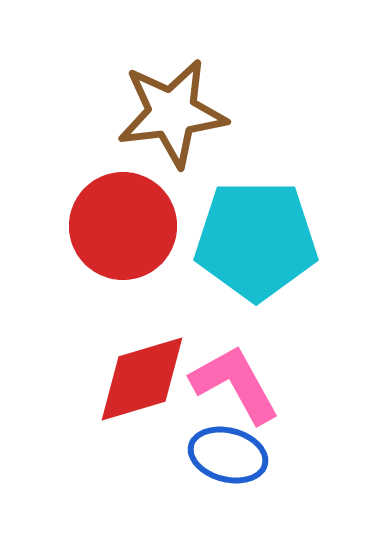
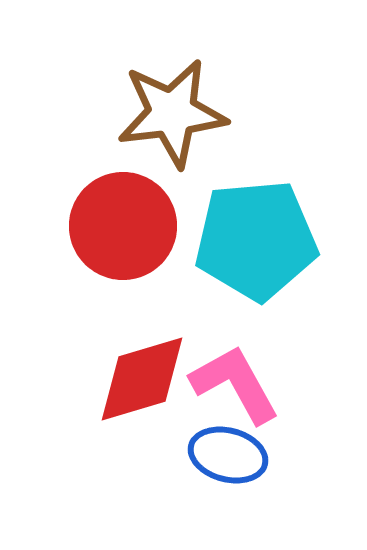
cyan pentagon: rotated 5 degrees counterclockwise
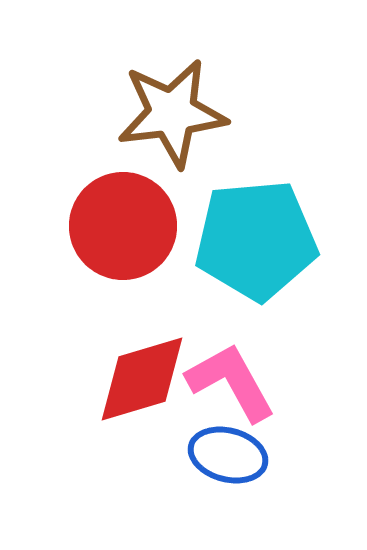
pink L-shape: moved 4 px left, 2 px up
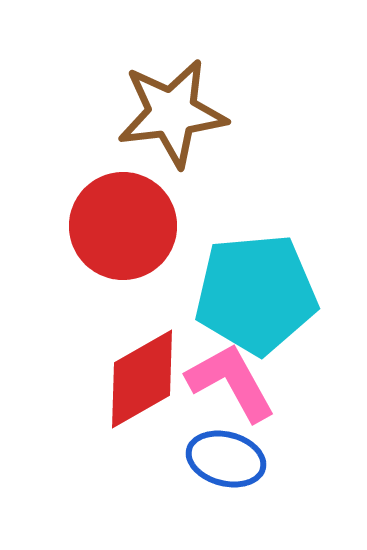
cyan pentagon: moved 54 px down
red diamond: rotated 13 degrees counterclockwise
blue ellipse: moved 2 px left, 4 px down
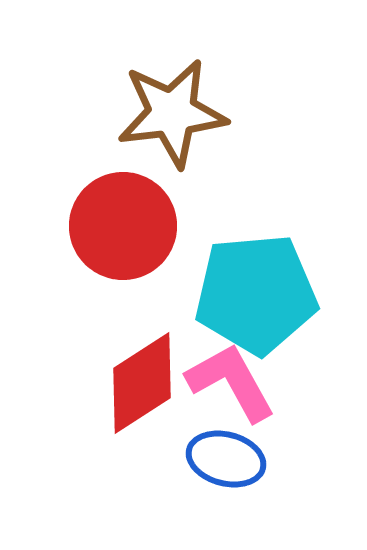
red diamond: moved 4 px down; rotated 3 degrees counterclockwise
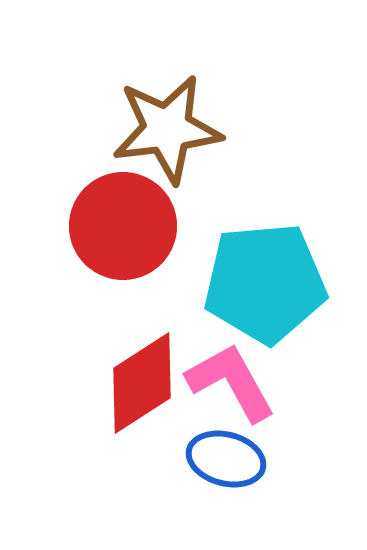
brown star: moved 5 px left, 16 px down
cyan pentagon: moved 9 px right, 11 px up
